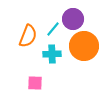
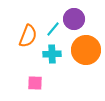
purple circle: moved 1 px right
orange circle: moved 2 px right, 4 px down
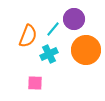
cyan cross: moved 3 px left; rotated 24 degrees counterclockwise
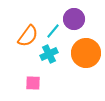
cyan line: moved 2 px down
orange semicircle: rotated 15 degrees clockwise
orange circle: moved 3 px down
pink square: moved 2 px left
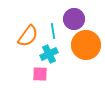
cyan line: rotated 49 degrees counterclockwise
orange circle: moved 8 px up
pink square: moved 7 px right, 9 px up
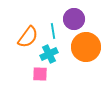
orange semicircle: moved 1 px down
orange circle: moved 2 px down
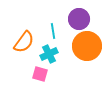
purple circle: moved 5 px right
orange semicircle: moved 4 px left, 5 px down
orange circle: moved 1 px right, 1 px up
pink square: rotated 14 degrees clockwise
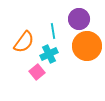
pink square: moved 3 px left, 2 px up; rotated 35 degrees clockwise
